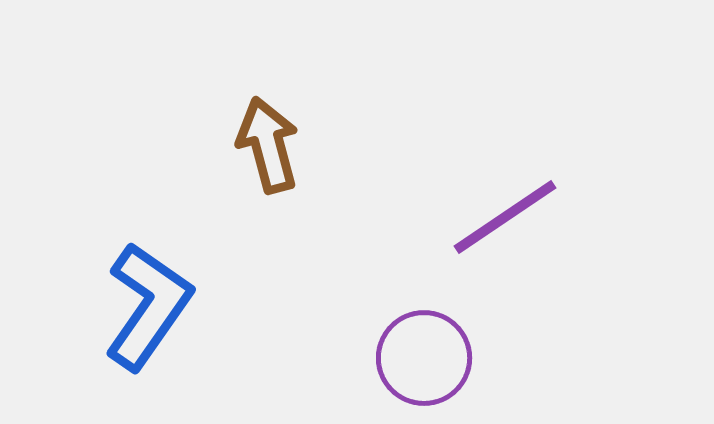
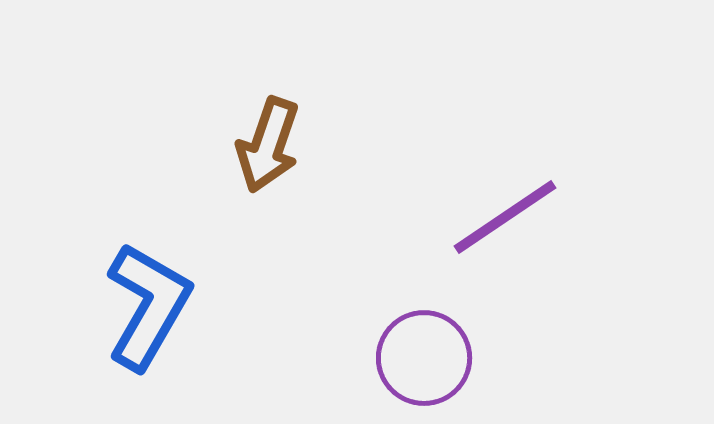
brown arrow: rotated 146 degrees counterclockwise
blue L-shape: rotated 5 degrees counterclockwise
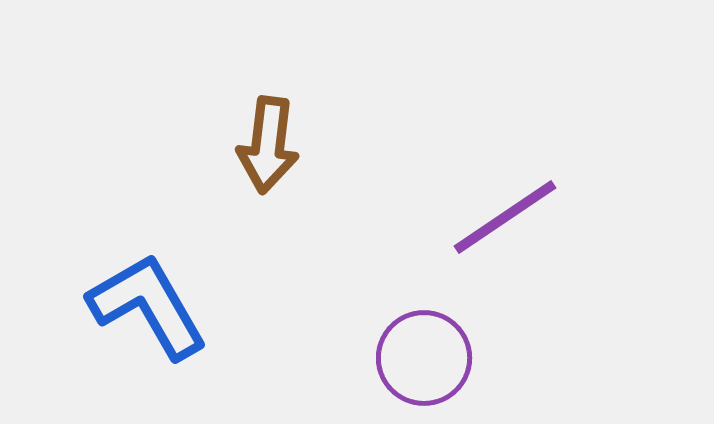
brown arrow: rotated 12 degrees counterclockwise
blue L-shape: rotated 60 degrees counterclockwise
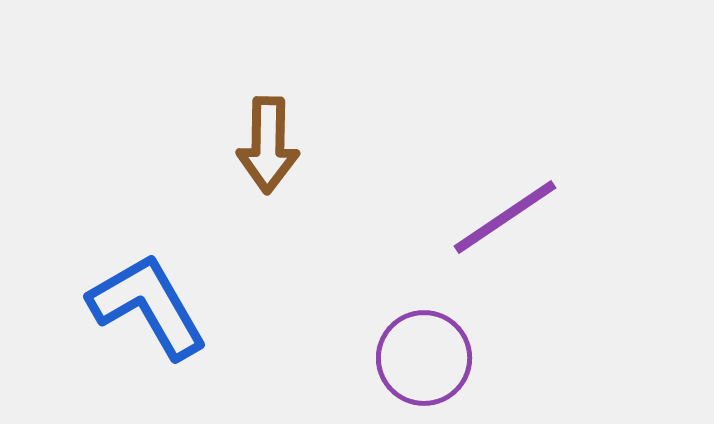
brown arrow: rotated 6 degrees counterclockwise
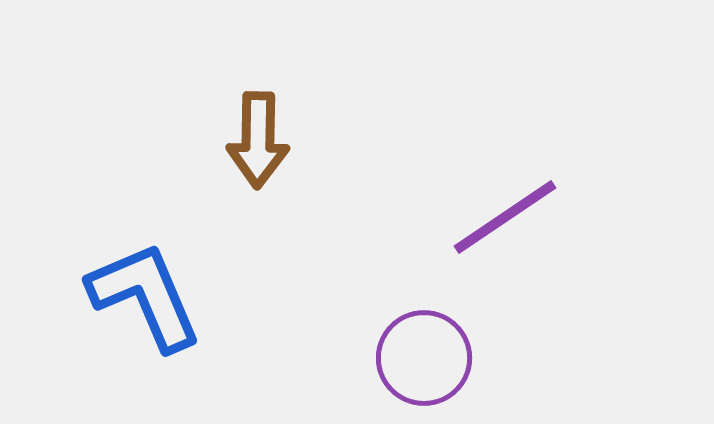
brown arrow: moved 10 px left, 5 px up
blue L-shape: moved 3 px left, 10 px up; rotated 7 degrees clockwise
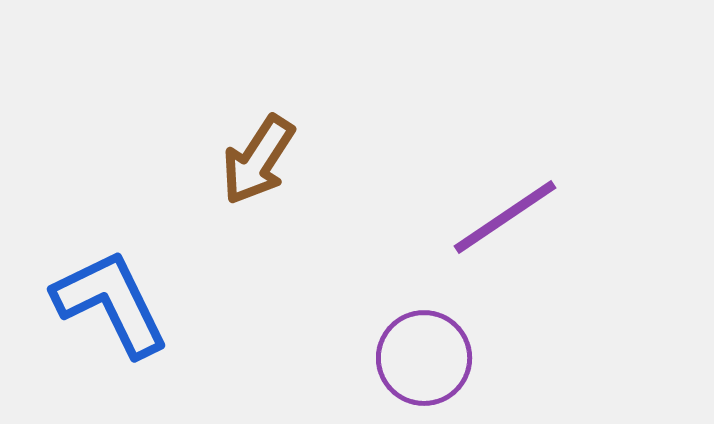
brown arrow: moved 20 px down; rotated 32 degrees clockwise
blue L-shape: moved 34 px left, 7 px down; rotated 3 degrees counterclockwise
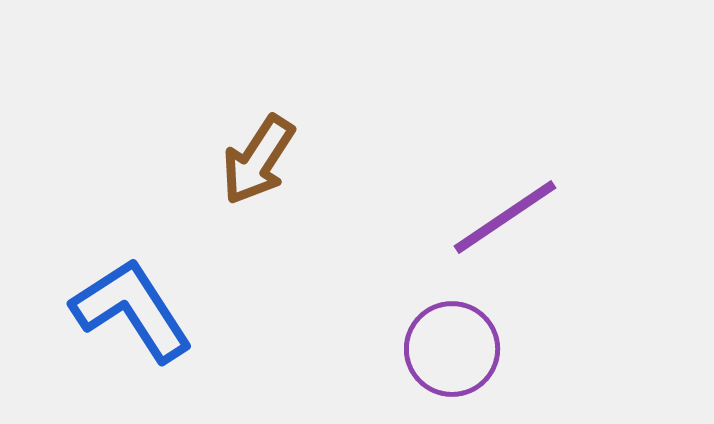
blue L-shape: moved 21 px right, 7 px down; rotated 7 degrees counterclockwise
purple circle: moved 28 px right, 9 px up
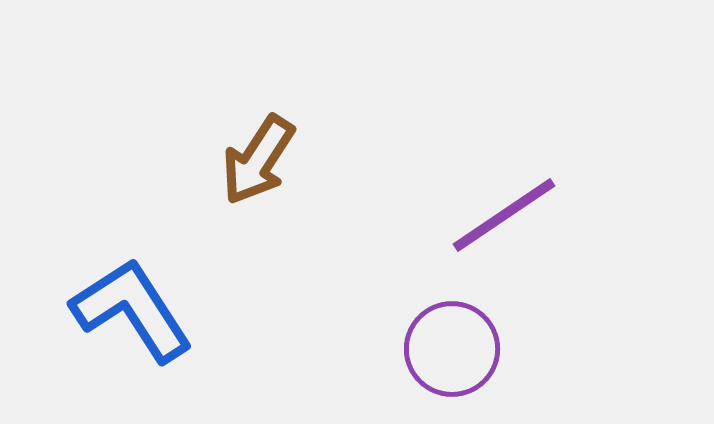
purple line: moved 1 px left, 2 px up
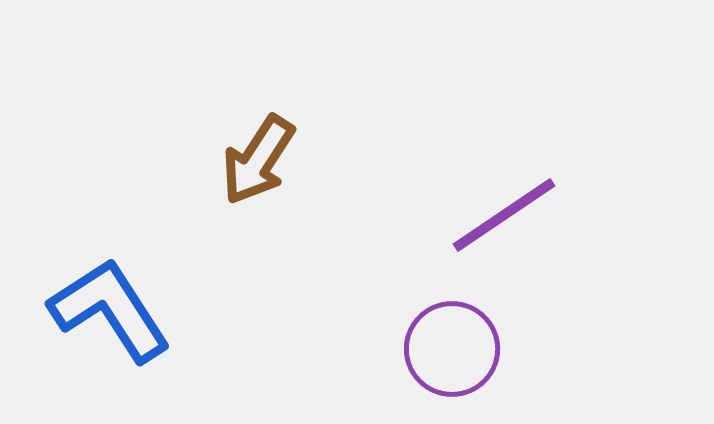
blue L-shape: moved 22 px left
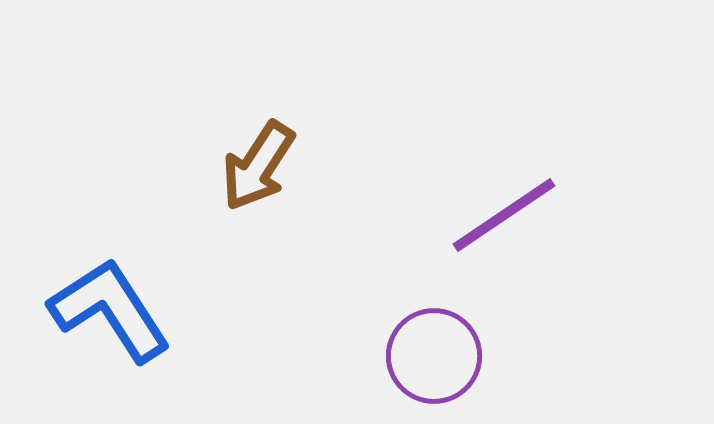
brown arrow: moved 6 px down
purple circle: moved 18 px left, 7 px down
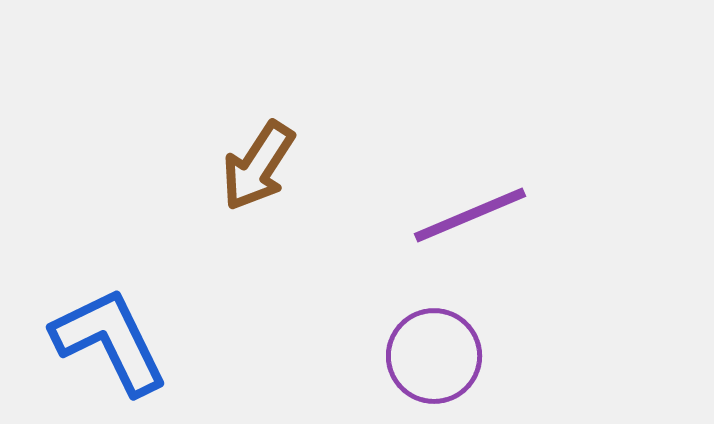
purple line: moved 34 px left; rotated 11 degrees clockwise
blue L-shape: moved 31 px down; rotated 7 degrees clockwise
